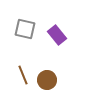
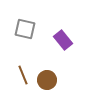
purple rectangle: moved 6 px right, 5 px down
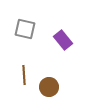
brown line: moved 1 px right; rotated 18 degrees clockwise
brown circle: moved 2 px right, 7 px down
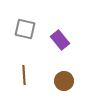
purple rectangle: moved 3 px left
brown circle: moved 15 px right, 6 px up
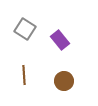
gray square: rotated 20 degrees clockwise
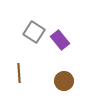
gray square: moved 9 px right, 3 px down
brown line: moved 5 px left, 2 px up
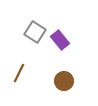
gray square: moved 1 px right
brown line: rotated 30 degrees clockwise
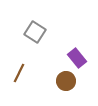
purple rectangle: moved 17 px right, 18 px down
brown circle: moved 2 px right
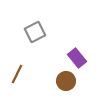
gray square: rotated 30 degrees clockwise
brown line: moved 2 px left, 1 px down
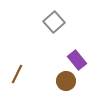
gray square: moved 19 px right, 10 px up; rotated 15 degrees counterclockwise
purple rectangle: moved 2 px down
